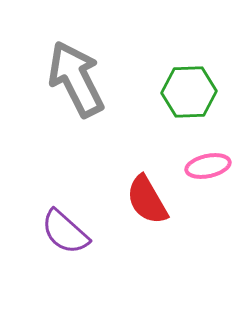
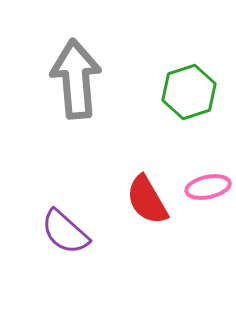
gray arrow: rotated 22 degrees clockwise
green hexagon: rotated 16 degrees counterclockwise
pink ellipse: moved 21 px down
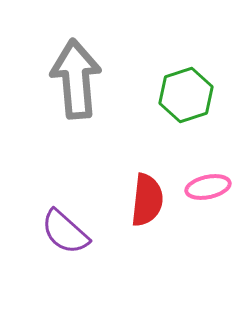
green hexagon: moved 3 px left, 3 px down
red semicircle: rotated 144 degrees counterclockwise
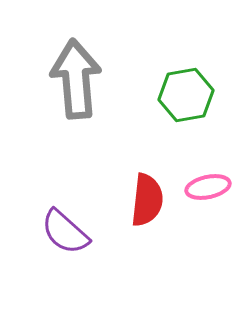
green hexagon: rotated 8 degrees clockwise
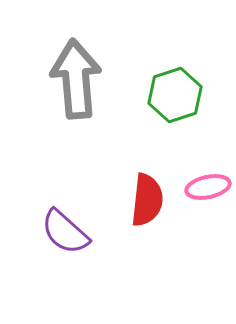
green hexagon: moved 11 px left; rotated 8 degrees counterclockwise
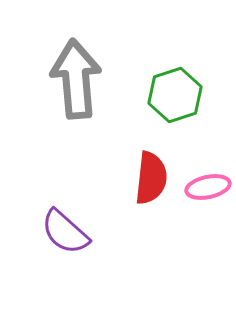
red semicircle: moved 4 px right, 22 px up
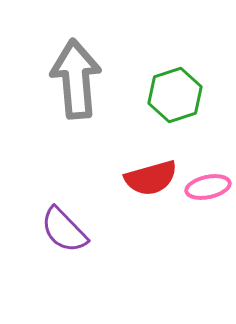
red semicircle: rotated 68 degrees clockwise
purple semicircle: moved 1 px left, 2 px up; rotated 4 degrees clockwise
